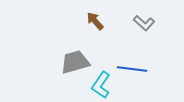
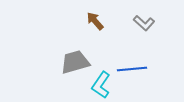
blue line: rotated 12 degrees counterclockwise
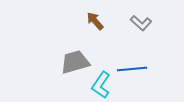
gray L-shape: moved 3 px left
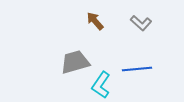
blue line: moved 5 px right
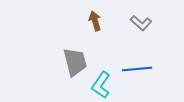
brown arrow: rotated 24 degrees clockwise
gray trapezoid: rotated 92 degrees clockwise
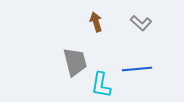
brown arrow: moved 1 px right, 1 px down
cyan L-shape: rotated 24 degrees counterclockwise
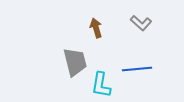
brown arrow: moved 6 px down
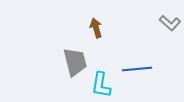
gray L-shape: moved 29 px right
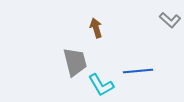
gray L-shape: moved 3 px up
blue line: moved 1 px right, 2 px down
cyan L-shape: rotated 40 degrees counterclockwise
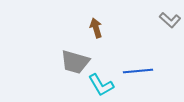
gray trapezoid: rotated 120 degrees clockwise
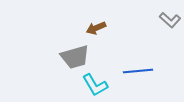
brown arrow: rotated 96 degrees counterclockwise
gray trapezoid: moved 5 px up; rotated 32 degrees counterclockwise
cyan L-shape: moved 6 px left
